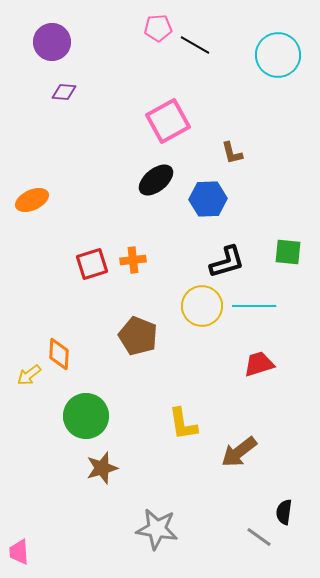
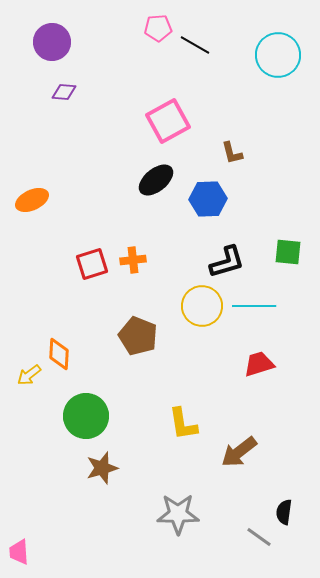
gray star: moved 21 px right, 15 px up; rotated 9 degrees counterclockwise
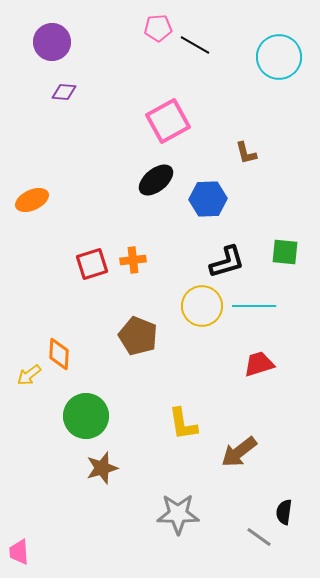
cyan circle: moved 1 px right, 2 px down
brown L-shape: moved 14 px right
green square: moved 3 px left
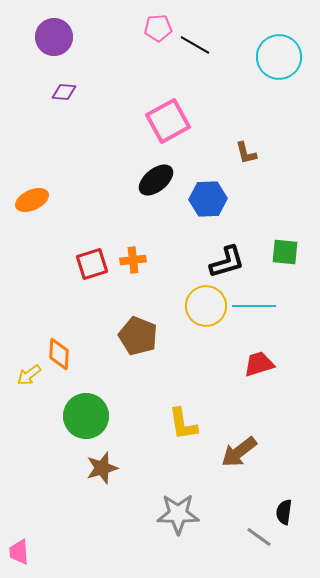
purple circle: moved 2 px right, 5 px up
yellow circle: moved 4 px right
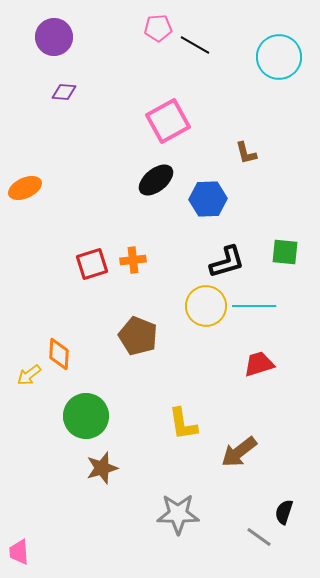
orange ellipse: moved 7 px left, 12 px up
black semicircle: rotated 10 degrees clockwise
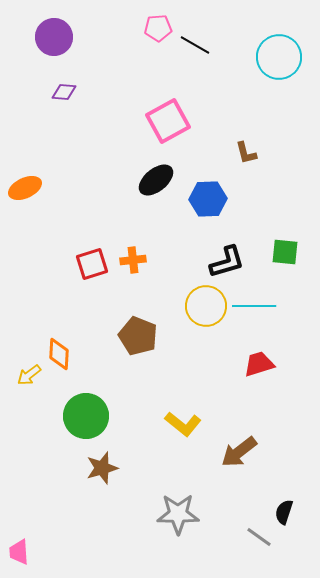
yellow L-shape: rotated 42 degrees counterclockwise
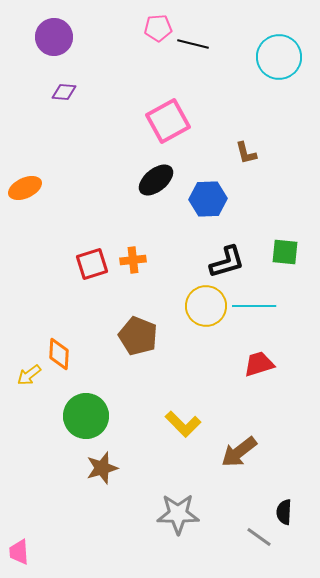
black line: moved 2 px left, 1 px up; rotated 16 degrees counterclockwise
yellow L-shape: rotated 6 degrees clockwise
black semicircle: rotated 15 degrees counterclockwise
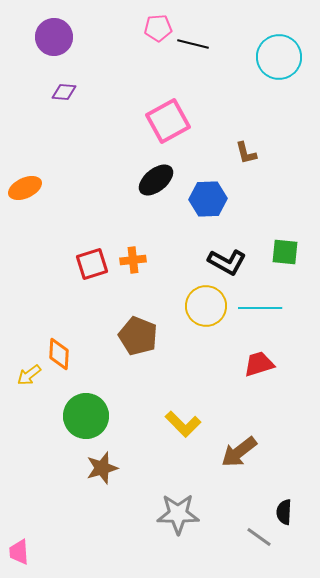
black L-shape: rotated 45 degrees clockwise
cyan line: moved 6 px right, 2 px down
